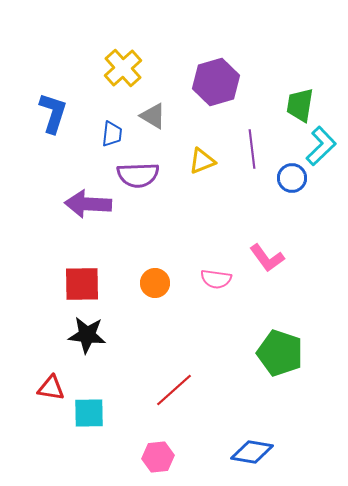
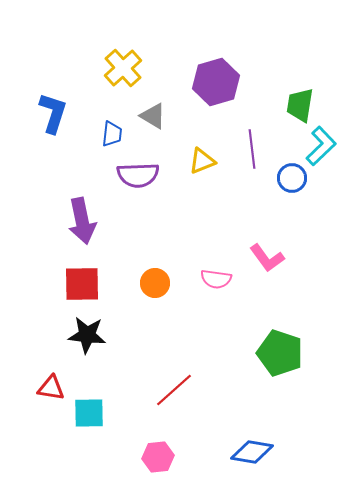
purple arrow: moved 6 px left, 17 px down; rotated 105 degrees counterclockwise
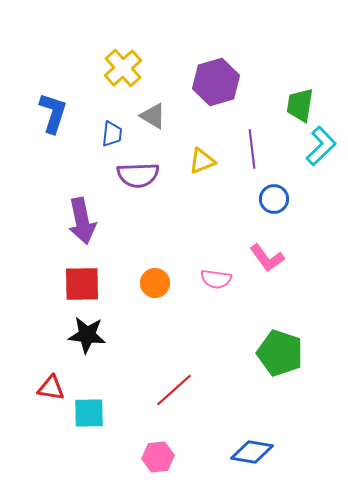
blue circle: moved 18 px left, 21 px down
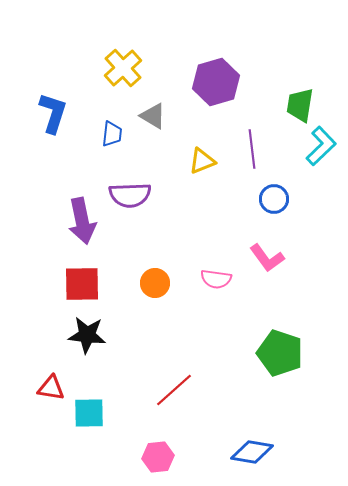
purple semicircle: moved 8 px left, 20 px down
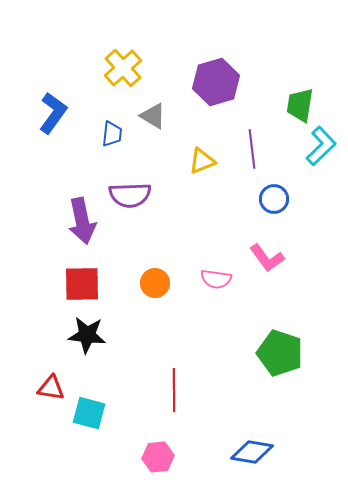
blue L-shape: rotated 18 degrees clockwise
red line: rotated 48 degrees counterclockwise
cyan square: rotated 16 degrees clockwise
